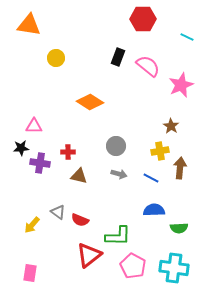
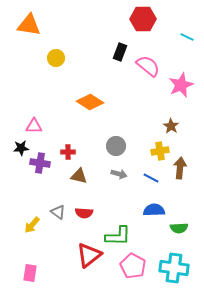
black rectangle: moved 2 px right, 5 px up
red semicircle: moved 4 px right, 7 px up; rotated 18 degrees counterclockwise
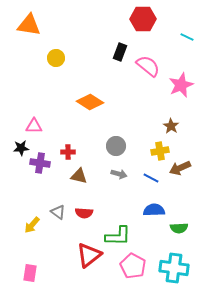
brown arrow: rotated 120 degrees counterclockwise
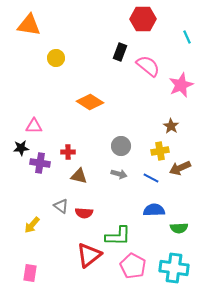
cyan line: rotated 40 degrees clockwise
gray circle: moved 5 px right
gray triangle: moved 3 px right, 6 px up
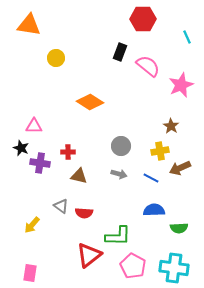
black star: rotated 28 degrees clockwise
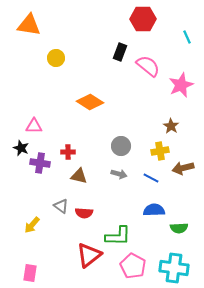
brown arrow: moved 3 px right; rotated 10 degrees clockwise
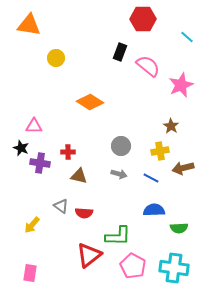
cyan line: rotated 24 degrees counterclockwise
